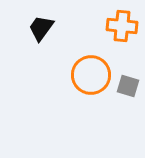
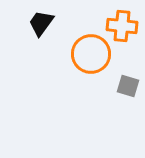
black trapezoid: moved 5 px up
orange circle: moved 21 px up
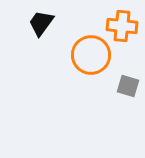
orange circle: moved 1 px down
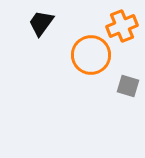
orange cross: rotated 28 degrees counterclockwise
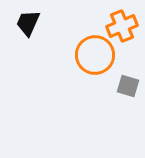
black trapezoid: moved 13 px left; rotated 12 degrees counterclockwise
orange circle: moved 4 px right
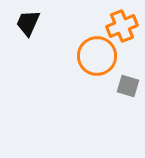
orange circle: moved 2 px right, 1 px down
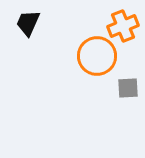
orange cross: moved 1 px right
gray square: moved 2 px down; rotated 20 degrees counterclockwise
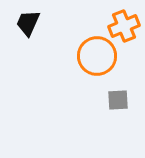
orange cross: moved 1 px right
gray square: moved 10 px left, 12 px down
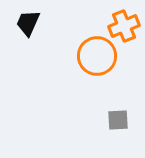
gray square: moved 20 px down
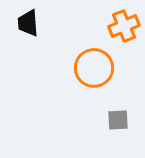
black trapezoid: rotated 28 degrees counterclockwise
orange circle: moved 3 px left, 12 px down
